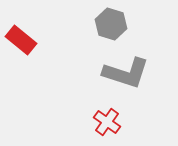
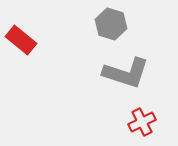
red cross: moved 35 px right; rotated 28 degrees clockwise
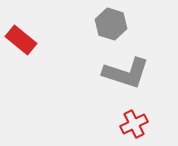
red cross: moved 8 px left, 2 px down
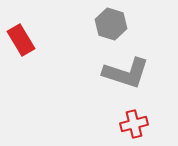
red rectangle: rotated 20 degrees clockwise
red cross: rotated 12 degrees clockwise
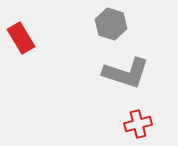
red rectangle: moved 2 px up
red cross: moved 4 px right
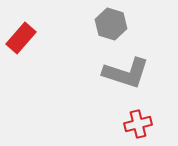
red rectangle: rotated 72 degrees clockwise
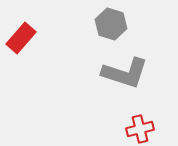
gray L-shape: moved 1 px left
red cross: moved 2 px right, 5 px down
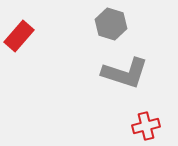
red rectangle: moved 2 px left, 2 px up
red cross: moved 6 px right, 3 px up
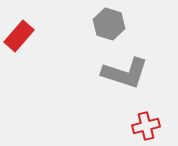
gray hexagon: moved 2 px left
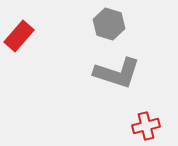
gray L-shape: moved 8 px left
